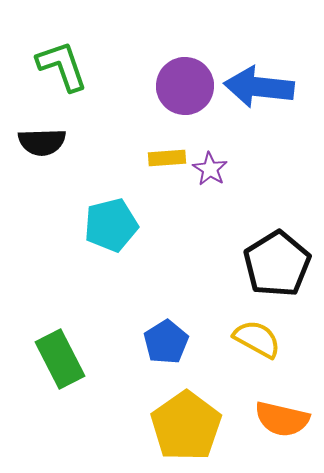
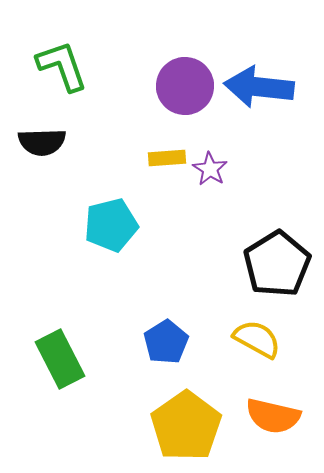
orange semicircle: moved 9 px left, 3 px up
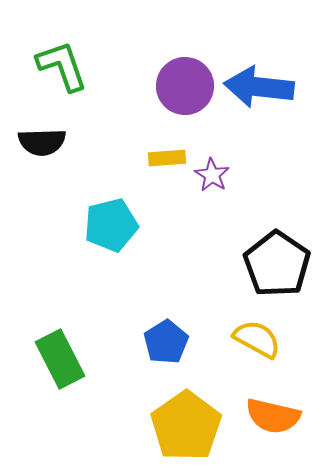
purple star: moved 2 px right, 6 px down
black pentagon: rotated 6 degrees counterclockwise
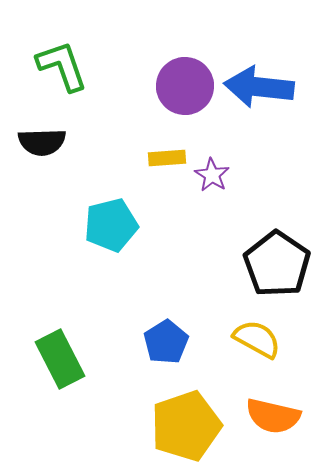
yellow pentagon: rotated 16 degrees clockwise
